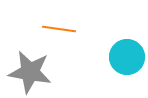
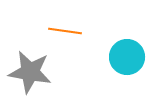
orange line: moved 6 px right, 2 px down
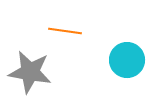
cyan circle: moved 3 px down
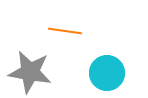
cyan circle: moved 20 px left, 13 px down
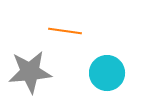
gray star: rotated 15 degrees counterclockwise
